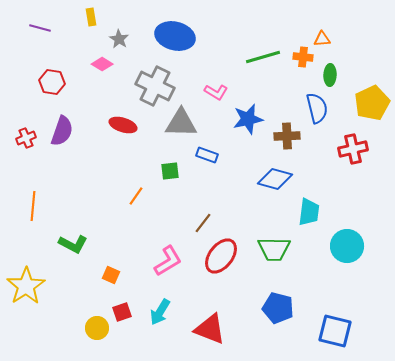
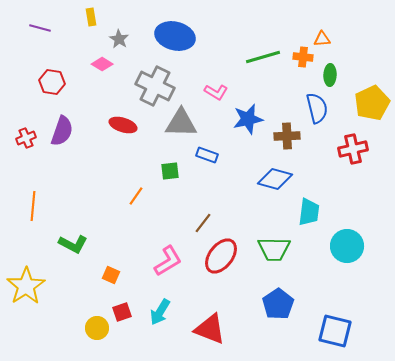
blue pentagon at (278, 308): moved 4 px up; rotated 24 degrees clockwise
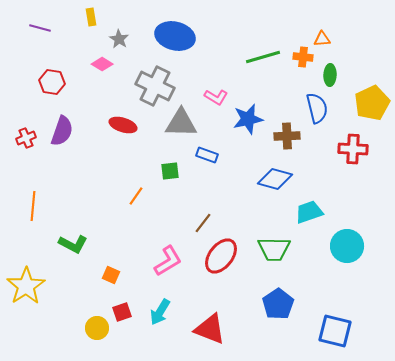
pink L-shape at (216, 92): moved 5 px down
red cross at (353, 149): rotated 16 degrees clockwise
cyan trapezoid at (309, 212): rotated 116 degrees counterclockwise
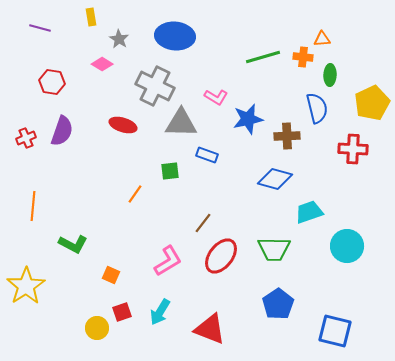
blue ellipse at (175, 36): rotated 9 degrees counterclockwise
orange line at (136, 196): moved 1 px left, 2 px up
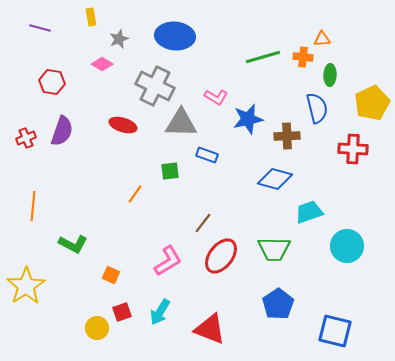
gray star at (119, 39): rotated 18 degrees clockwise
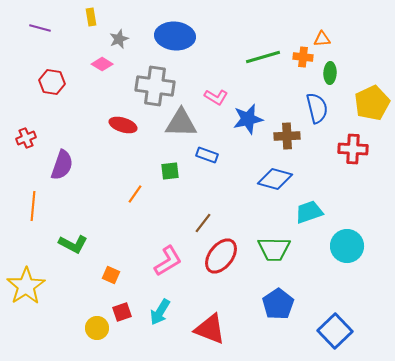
green ellipse at (330, 75): moved 2 px up
gray cross at (155, 86): rotated 18 degrees counterclockwise
purple semicircle at (62, 131): moved 34 px down
blue square at (335, 331): rotated 32 degrees clockwise
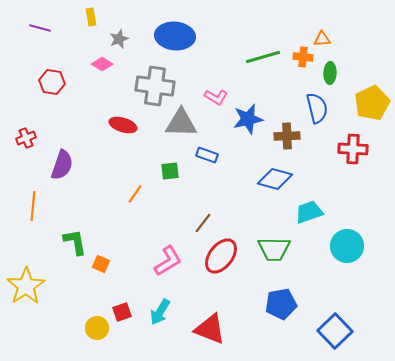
green L-shape at (73, 244): moved 2 px right, 2 px up; rotated 128 degrees counterclockwise
orange square at (111, 275): moved 10 px left, 11 px up
blue pentagon at (278, 304): moved 3 px right; rotated 24 degrees clockwise
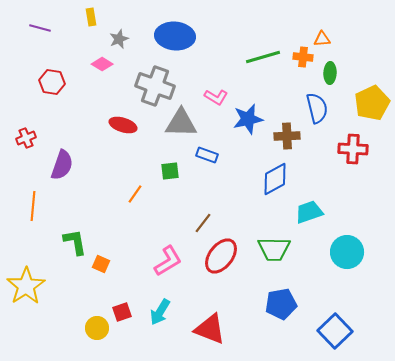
gray cross at (155, 86): rotated 12 degrees clockwise
blue diamond at (275, 179): rotated 44 degrees counterclockwise
cyan circle at (347, 246): moved 6 px down
